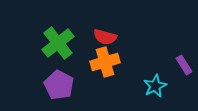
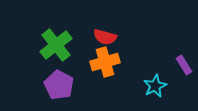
green cross: moved 2 px left, 2 px down
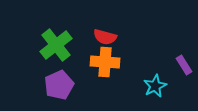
orange cross: rotated 20 degrees clockwise
purple pentagon: rotated 20 degrees clockwise
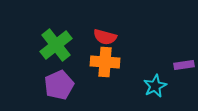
purple rectangle: rotated 66 degrees counterclockwise
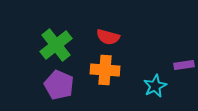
red semicircle: moved 3 px right
orange cross: moved 8 px down
purple pentagon: rotated 24 degrees counterclockwise
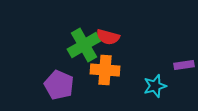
green cross: moved 28 px right; rotated 8 degrees clockwise
cyan star: rotated 10 degrees clockwise
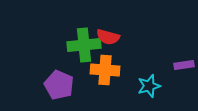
green cross: rotated 24 degrees clockwise
cyan star: moved 6 px left
